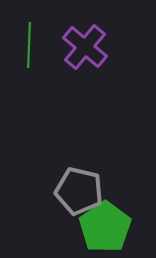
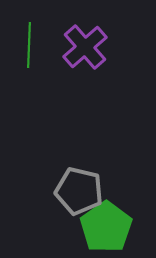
purple cross: rotated 9 degrees clockwise
green pentagon: moved 1 px right
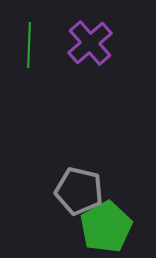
purple cross: moved 5 px right, 4 px up
green pentagon: rotated 6 degrees clockwise
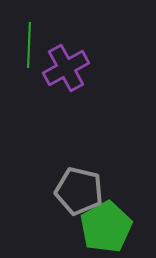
purple cross: moved 24 px left, 25 px down; rotated 12 degrees clockwise
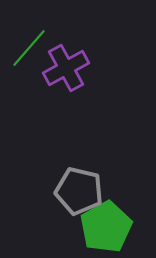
green line: moved 3 px down; rotated 39 degrees clockwise
